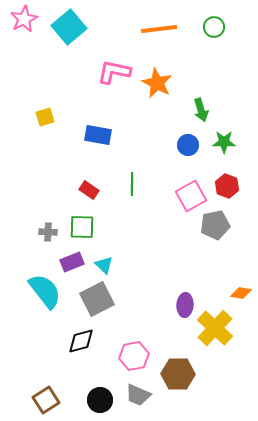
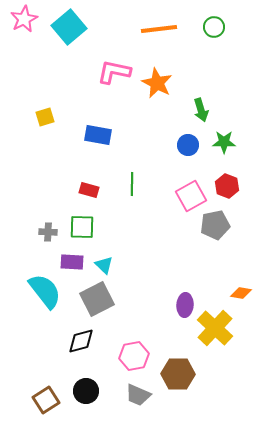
red rectangle: rotated 18 degrees counterclockwise
purple rectangle: rotated 25 degrees clockwise
black circle: moved 14 px left, 9 px up
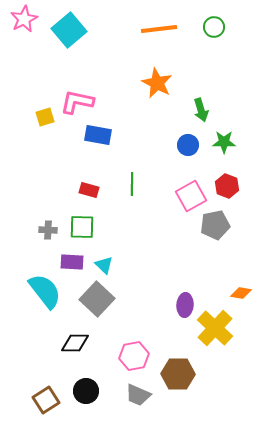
cyan square: moved 3 px down
pink L-shape: moved 37 px left, 30 px down
gray cross: moved 2 px up
gray square: rotated 20 degrees counterclockwise
black diamond: moved 6 px left, 2 px down; rotated 16 degrees clockwise
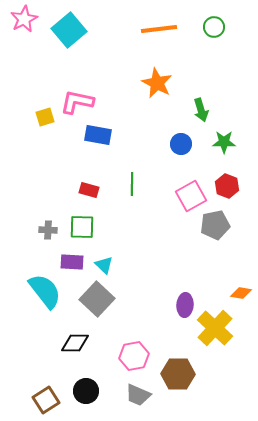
blue circle: moved 7 px left, 1 px up
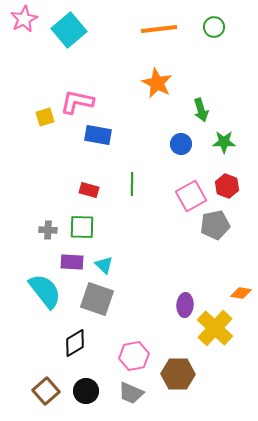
gray square: rotated 24 degrees counterclockwise
black diamond: rotated 32 degrees counterclockwise
gray trapezoid: moved 7 px left, 2 px up
brown square: moved 9 px up; rotated 8 degrees counterclockwise
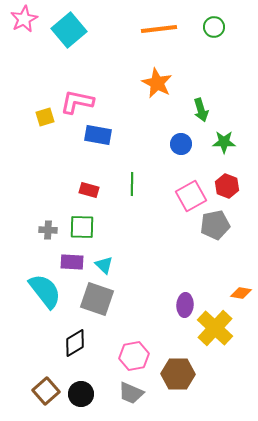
black circle: moved 5 px left, 3 px down
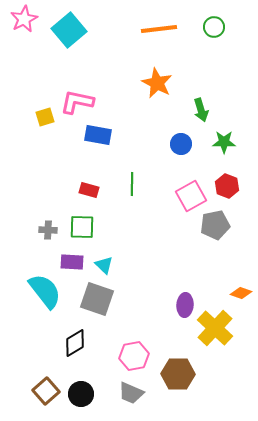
orange diamond: rotated 10 degrees clockwise
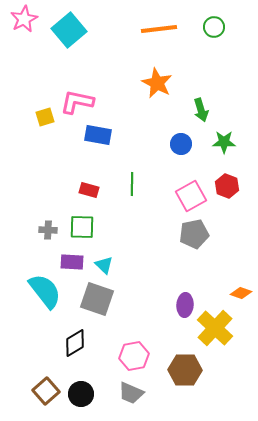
gray pentagon: moved 21 px left, 9 px down
brown hexagon: moved 7 px right, 4 px up
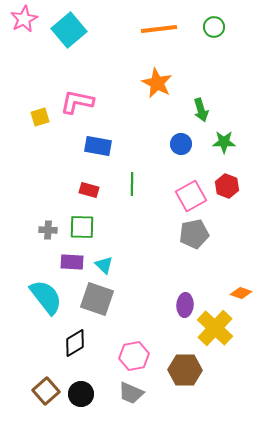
yellow square: moved 5 px left
blue rectangle: moved 11 px down
cyan semicircle: moved 1 px right, 6 px down
